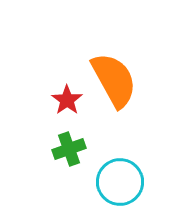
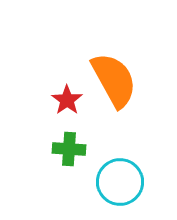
green cross: rotated 24 degrees clockwise
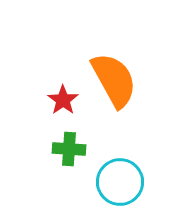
red star: moved 4 px left
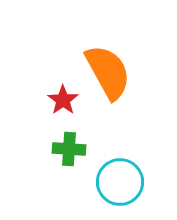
orange semicircle: moved 6 px left, 8 px up
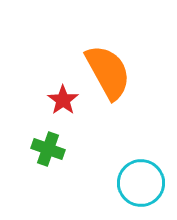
green cross: moved 21 px left; rotated 16 degrees clockwise
cyan circle: moved 21 px right, 1 px down
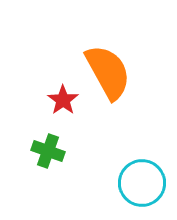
green cross: moved 2 px down
cyan circle: moved 1 px right
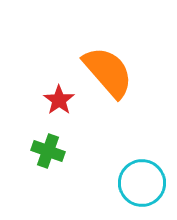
orange semicircle: rotated 12 degrees counterclockwise
red star: moved 4 px left
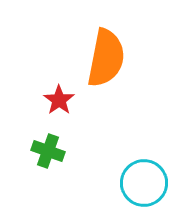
orange semicircle: moved 2 px left, 14 px up; rotated 52 degrees clockwise
cyan circle: moved 2 px right
